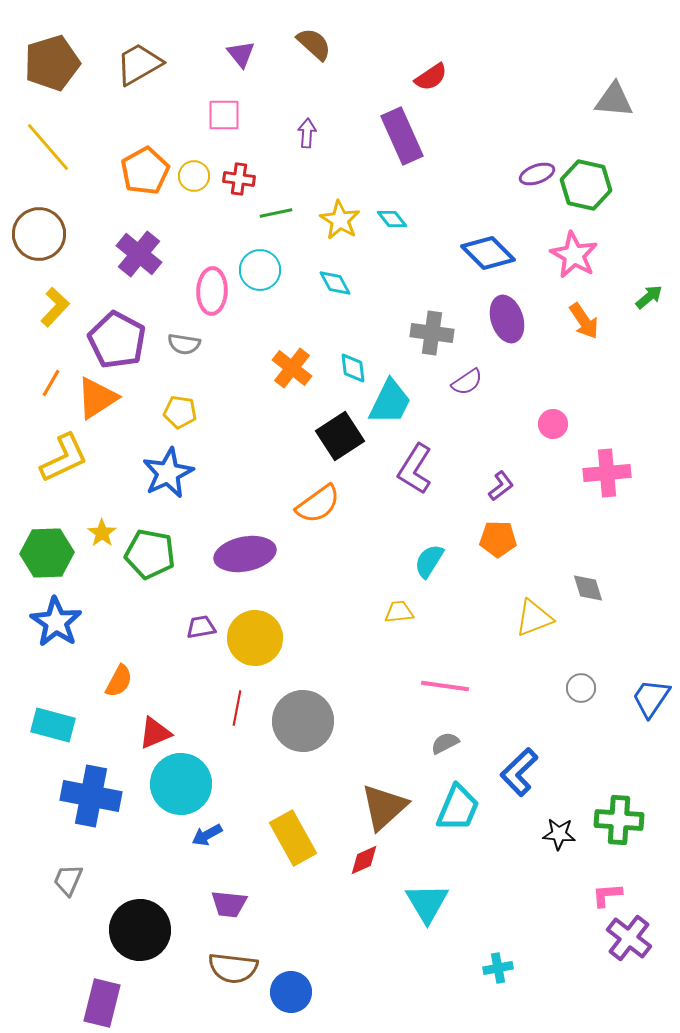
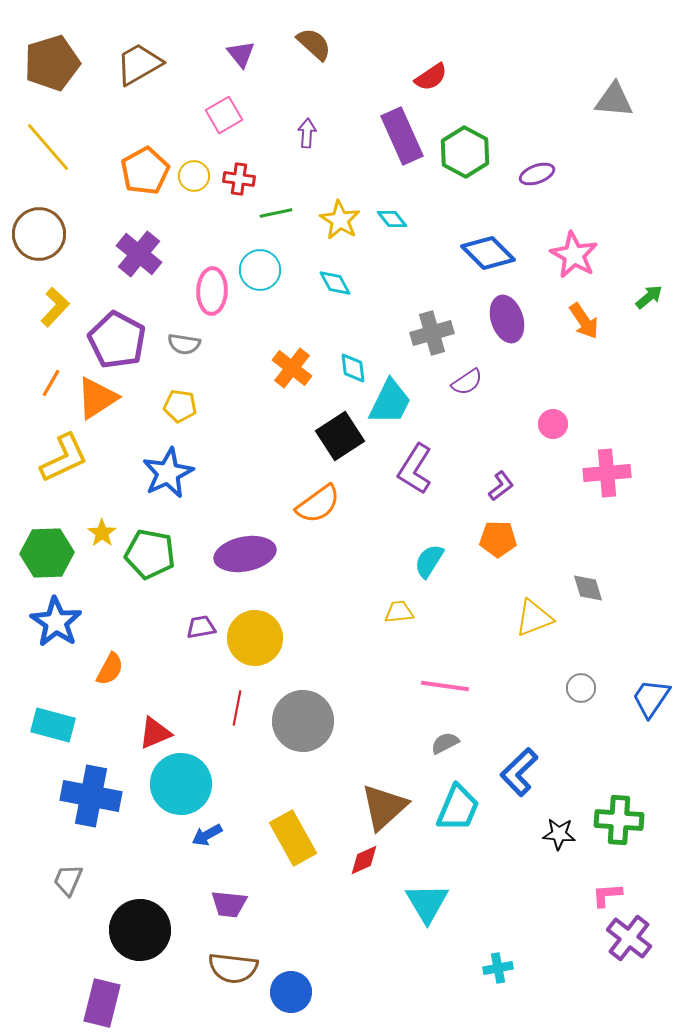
pink square at (224, 115): rotated 30 degrees counterclockwise
green hexagon at (586, 185): moved 121 px left, 33 px up; rotated 15 degrees clockwise
gray cross at (432, 333): rotated 24 degrees counterclockwise
yellow pentagon at (180, 412): moved 6 px up
orange semicircle at (119, 681): moved 9 px left, 12 px up
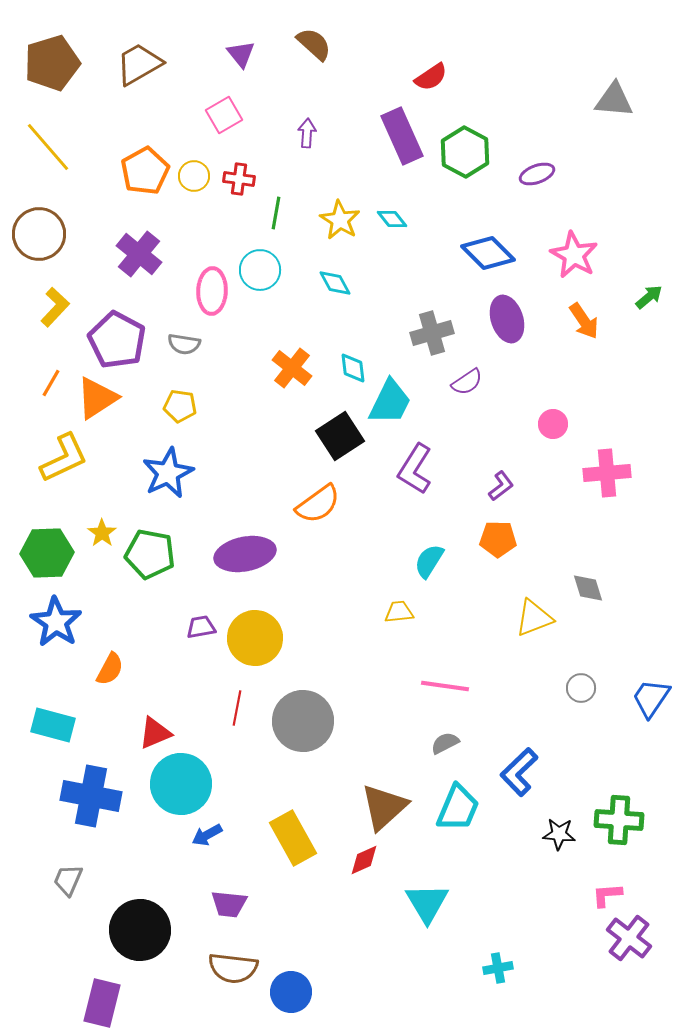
green line at (276, 213): rotated 68 degrees counterclockwise
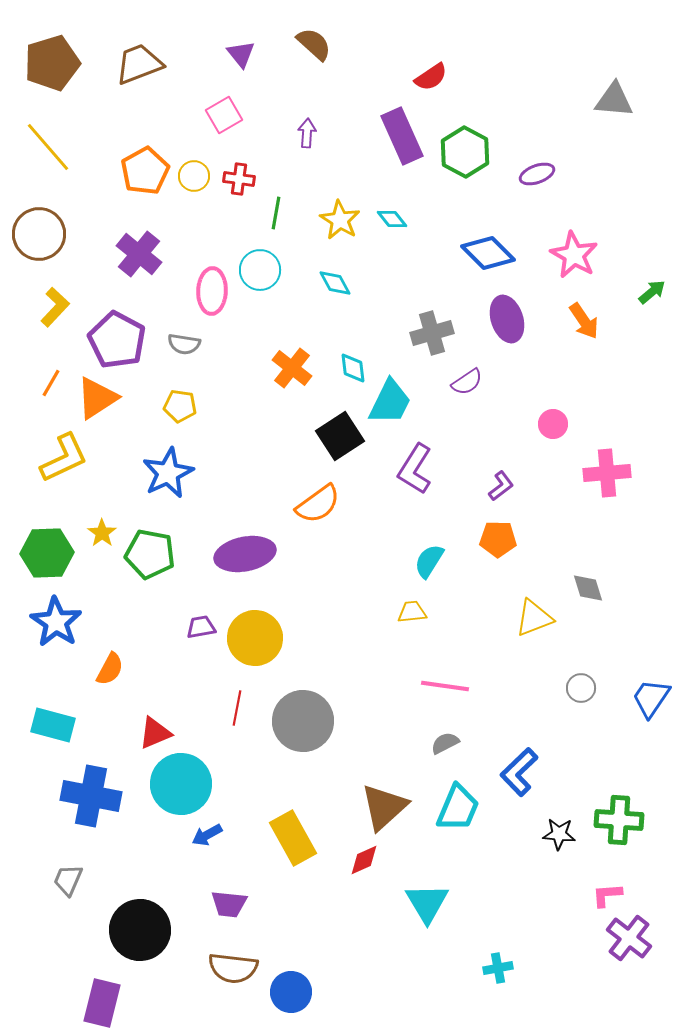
brown trapezoid at (139, 64): rotated 9 degrees clockwise
green arrow at (649, 297): moved 3 px right, 5 px up
yellow trapezoid at (399, 612): moved 13 px right
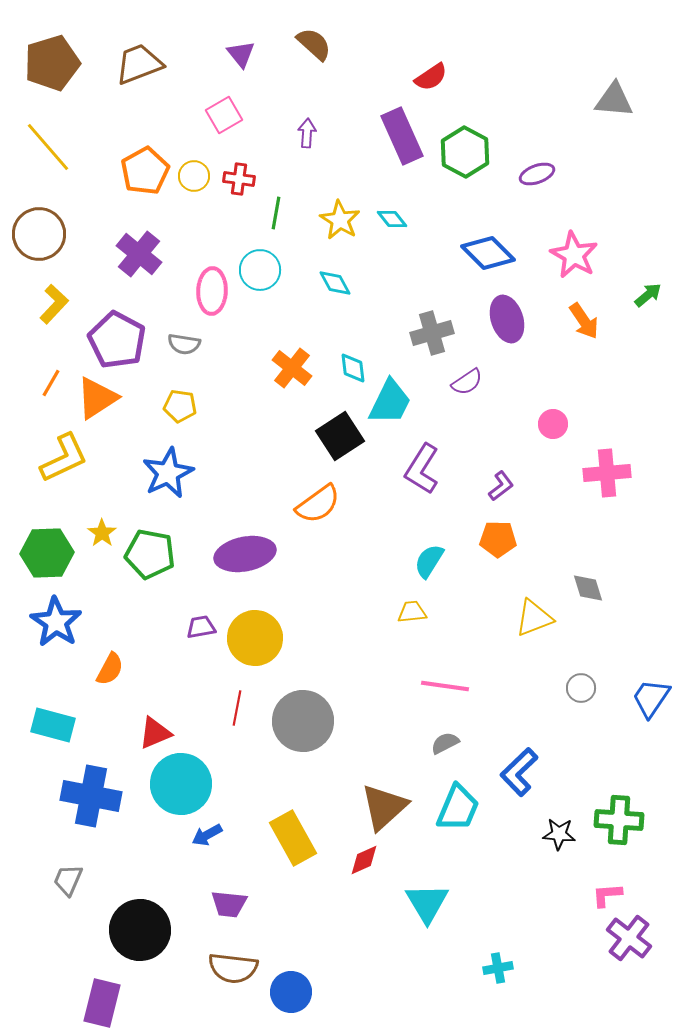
green arrow at (652, 292): moved 4 px left, 3 px down
yellow L-shape at (55, 307): moved 1 px left, 3 px up
purple L-shape at (415, 469): moved 7 px right
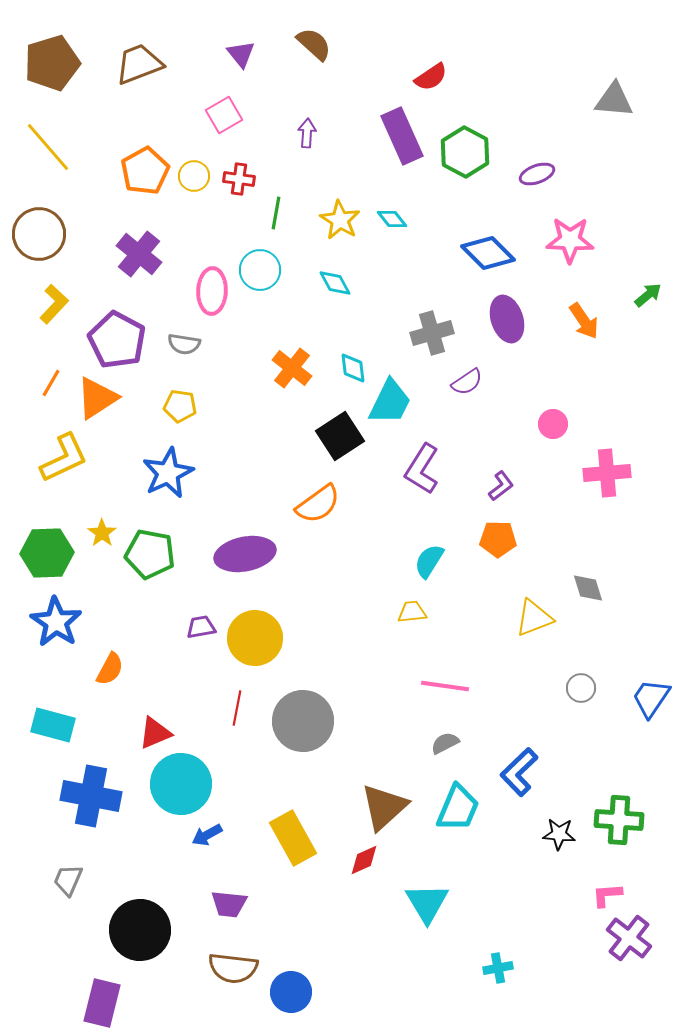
pink star at (574, 255): moved 4 px left, 15 px up; rotated 27 degrees counterclockwise
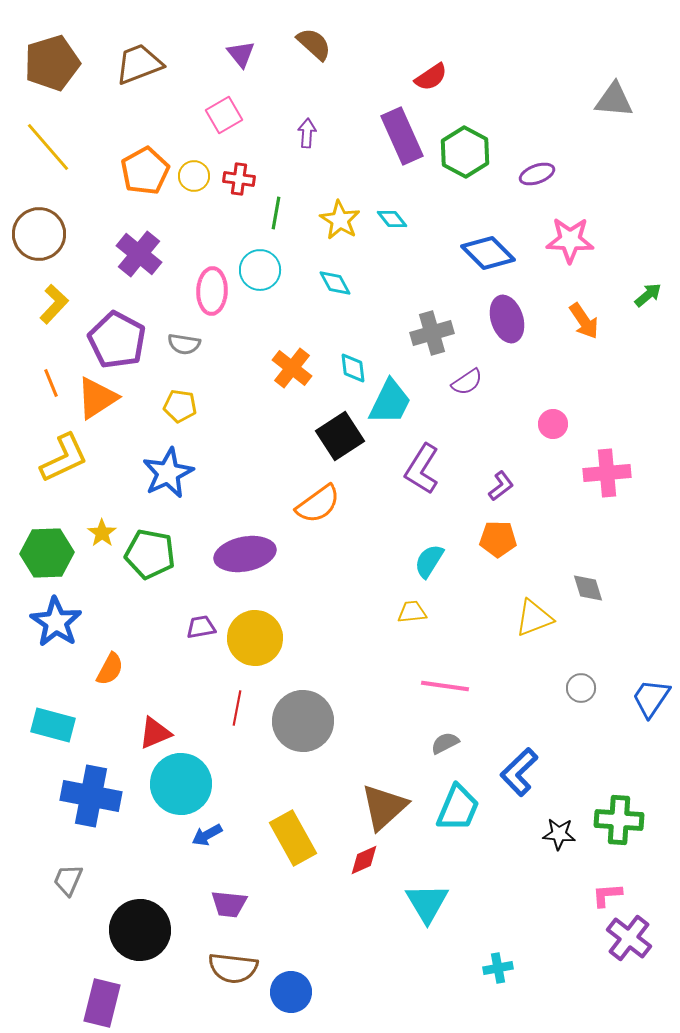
orange line at (51, 383): rotated 52 degrees counterclockwise
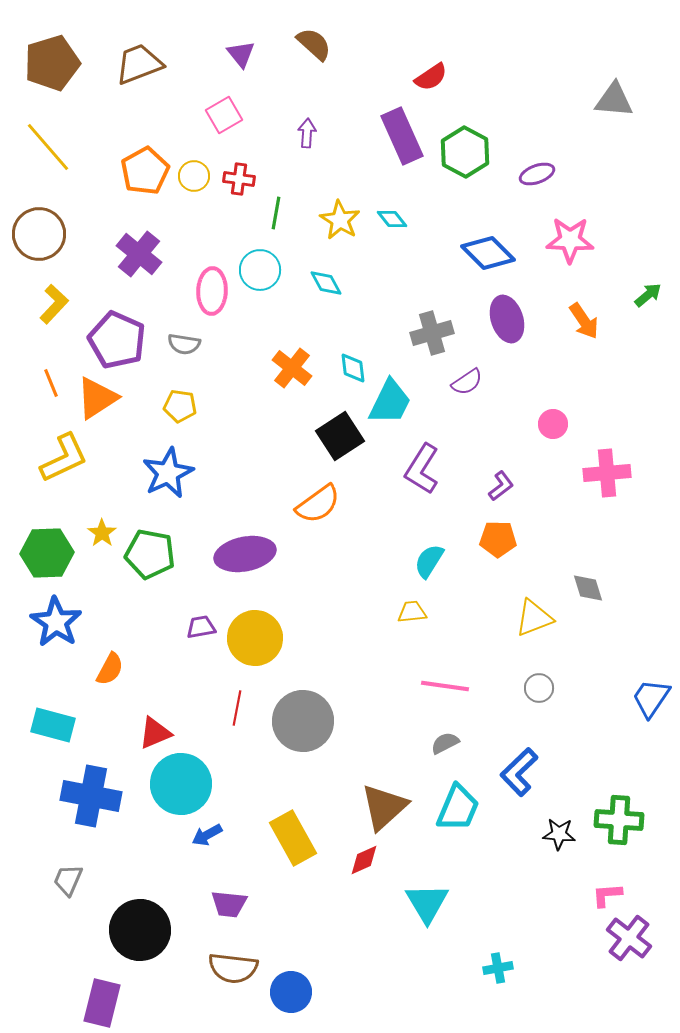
cyan diamond at (335, 283): moved 9 px left
purple pentagon at (117, 340): rotated 4 degrees counterclockwise
gray circle at (581, 688): moved 42 px left
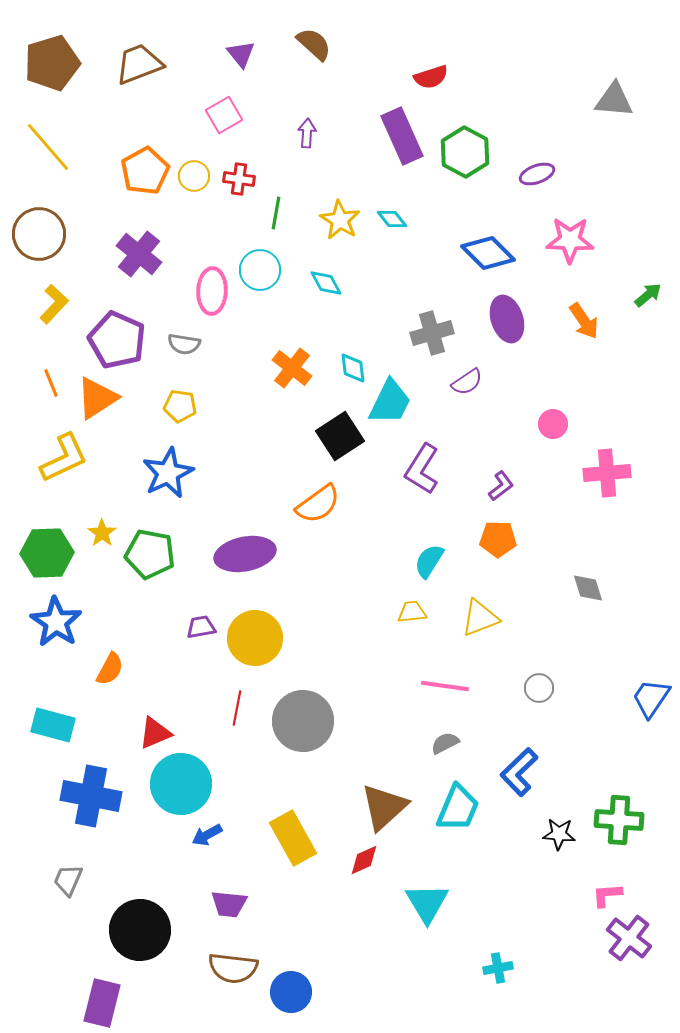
red semicircle at (431, 77): rotated 16 degrees clockwise
yellow triangle at (534, 618): moved 54 px left
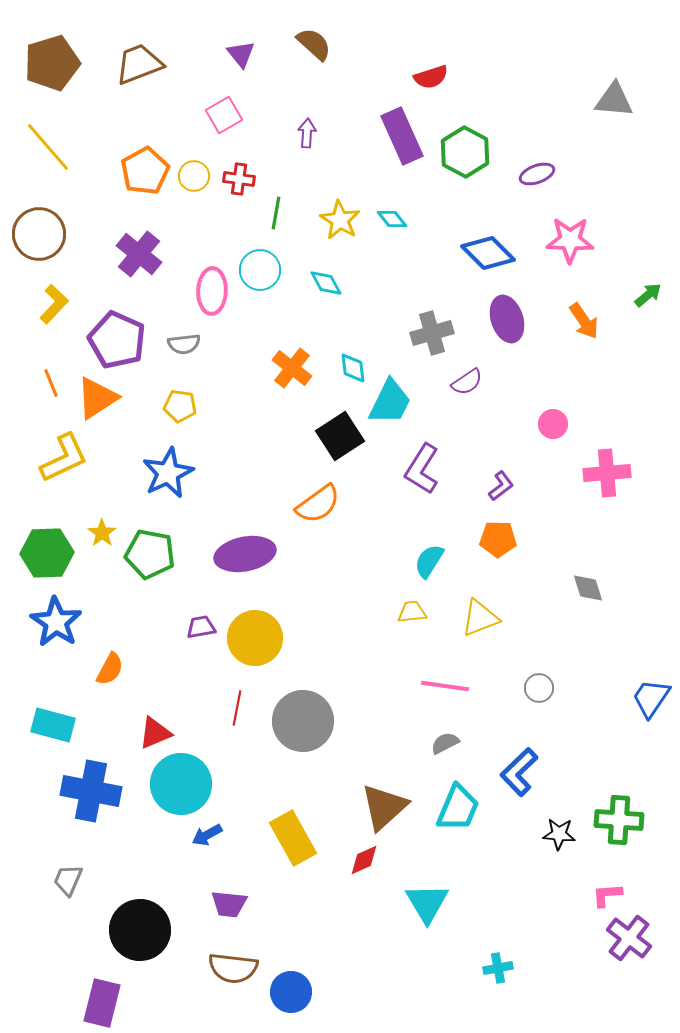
gray semicircle at (184, 344): rotated 16 degrees counterclockwise
blue cross at (91, 796): moved 5 px up
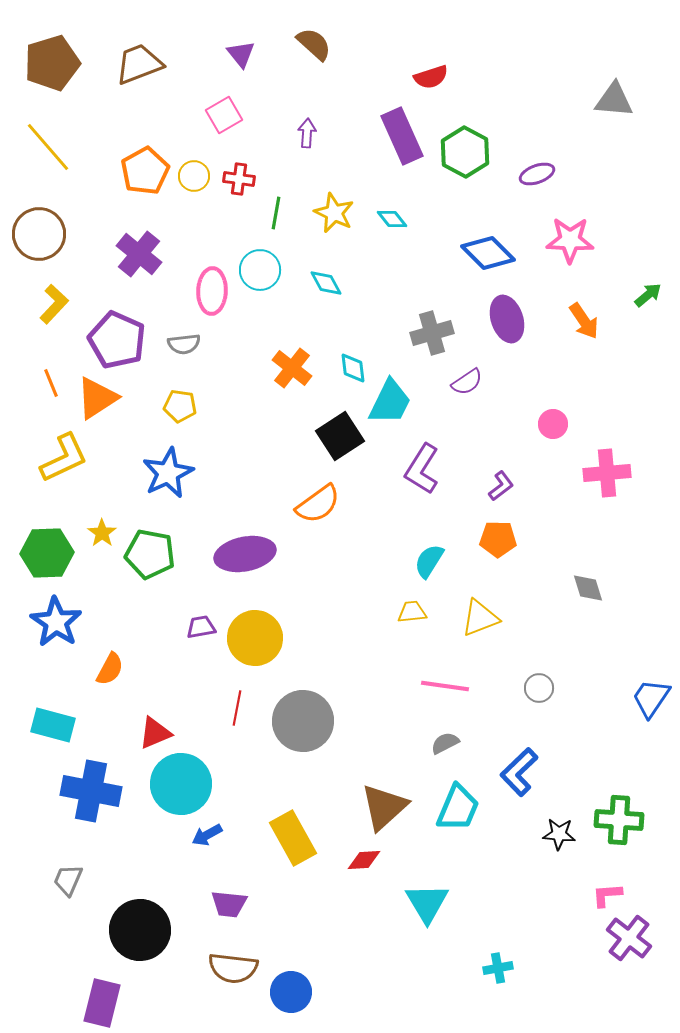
yellow star at (340, 220): moved 6 px left, 7 px up; rotated 6 degrees counterclockwise
red diamond at (364, 860): rotated 20 degrees clockwise
